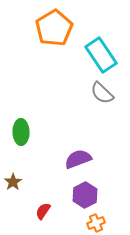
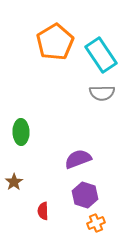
orange pentagon: moved 1 px right, 14 px down
gray semicircle: rotated 45 degrees counterclockwise
brown star: moved 1 px right
purple hexagon: rotated 15 degrees counterclockwise
red semicircle: rotated 36 degrees counterclockwise
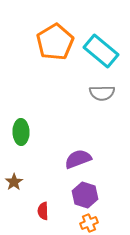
cyan rectangle: moved 4 px up; rotated 16 degrees counterclockwise
orange cross: moved 7 px left
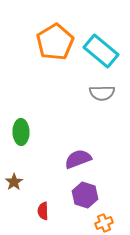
orange cross: moved 15 px right
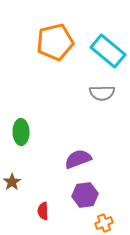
orange pentagon: rotated 18 degrees clockwise
cyan rectangle: moved 7 px right
brown star: moved 2 px left
purple hexagon: rotated 25 degrees counterclockwise
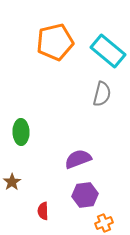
gray semicircle: moved 1 px down; rotated 75 degrees counterclockwise
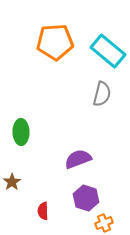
orange pentagon: rotated 9 degrees clockwise
purple hexagon: moved 1 px right, 3 px down; rotated 25 degrees clockwise
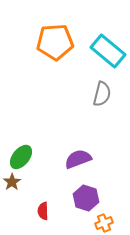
green ellipse: moved 25 px down; rotated 40 degrees clockwise
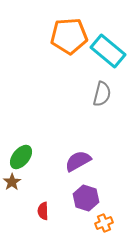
orange pentagon: moved 14 px right, 6 px up
purple semicircle: moved 2 px down; rotated 8 degrees counterclockwise
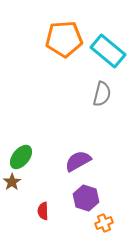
orange pentagon: moved 5 px left, 3 px down
